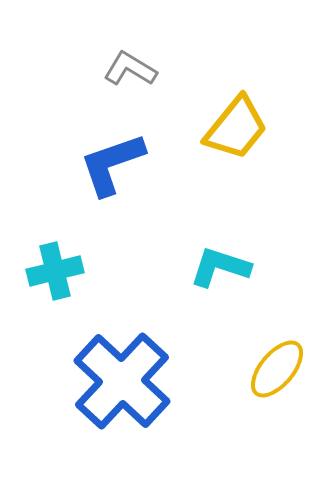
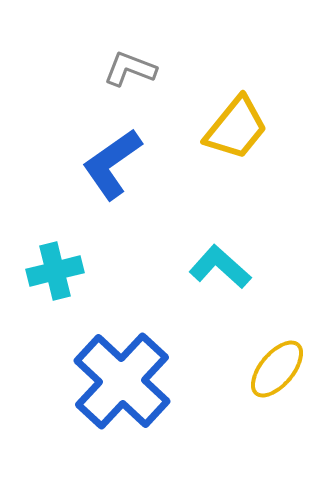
gray L-shape: rotated 10 degrees counterclockwise
blue L-shape: rotated 16 degrees counterclockwise
cyan L-shape: rotated 24 degrees clockwise
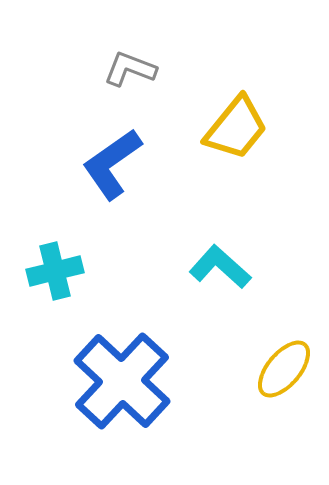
yellow ellipse: moved 7 px right
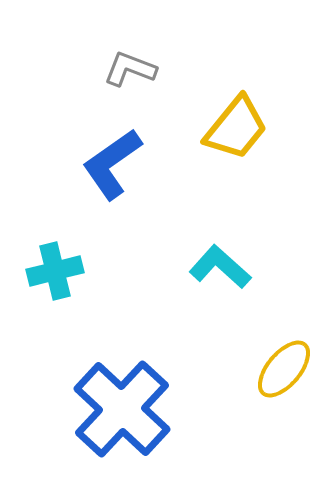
blue cross: moved 28 px down
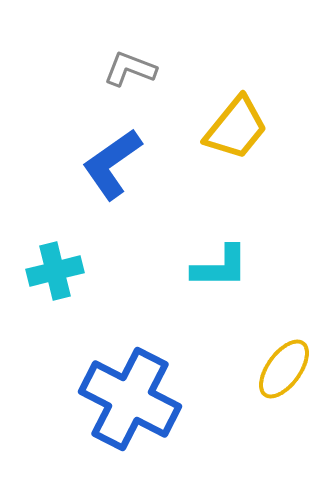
cyan L-shape: rotated 138 degrees clockwise
yellow ellipse: rotated 4 degrees counterclockwise
blue cross: moved 8 px right, 10 px up; rotated 16 degrees counterclockwise
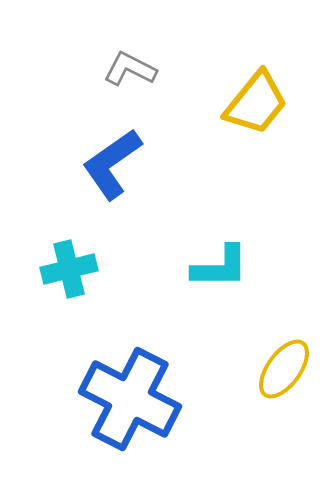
gray L-shape: rotated 6 degrees clockwise
yellow trapezoid: moved 20 px right, 25 px up
cyan cross: moved 14 px right, 2 px up
